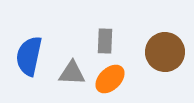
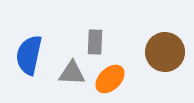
gray rectangle: moved 10 px left, 1 px down
blue semicircle: moved 1 px up
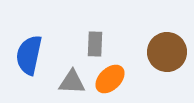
gray rectangle: moved 2 px down
brown circle: moved 2 px right
gray triangle: moved 9 px down
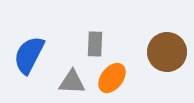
blue semicircle: rotated 15 degrees clockwise
orange ellipse: moved 2 px right, 1 px up; rotated 8 degrees counterclockwise
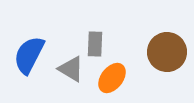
gray triangle: moved 1 px left, 13 px up; rotated 28 degrees clockwise
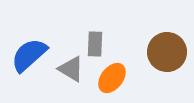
blue semicircle: rotated 21 degrees clockwise
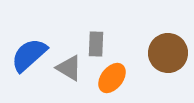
gray rectangle: moved 1 px right
brown circle: moved 1 px right, 1 px down
gray triangle: moved 2 px left, 1 px up
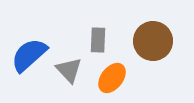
gray rectangle: moved 2 px right, 4 px up
brown circle: moved 15 px left, 12 px up
gray triangle: moved 2 px down; rotated 16 degrees clockwise
